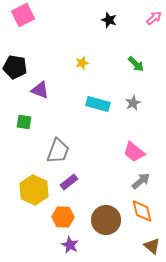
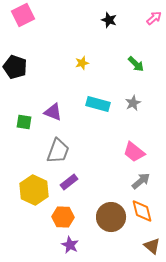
black pentagon: rotated 10 degrees clockwise
purple triangle: moved 13 px right, 22 px down
brown circle: moved 5 px right, 3 px up
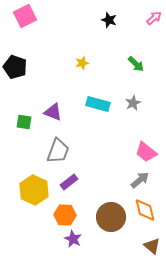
pink square: moved 2 px right, 1 px down
pink trapezoid: moved 12 px right
gray arrow: moved 1 px left, 1 px up
orange diamond: moved 3 px right, 1 px up
orange hexagon: moved 2 px right, 2 px up
purple star: moved 3 px right, 6 px up
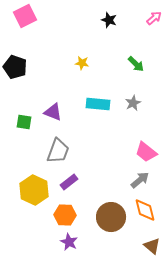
yellow star: rotated 24 degrees clockwise
cyan rectangle: rotated 10 degrees counterclockwise
purple star: moved 4 px left, 3 px down
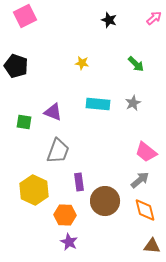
black pentagon: moved 1 px right, 1 px up
purple rectangle: moved 10 px right; rotated 60 degrees counterclockwise
brown circle: moved 6 px left, 16 px up
brown triangle: rotated 36 degrees counterclockwise
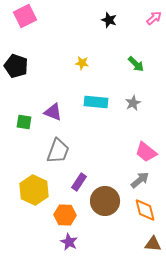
cyan rectangle: moved 2 px left, 2 px up
purple rectangle: rotated 42 degrees clockwise
brown triangle: moved 1 px right, 2 px up
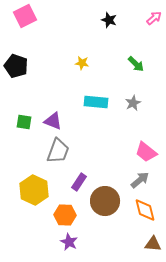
purple triangle: moved 9 px down
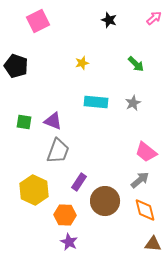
pink square: moved 13 px right, 5 px down
yellow star: rotated 24 degrees counterclockwise
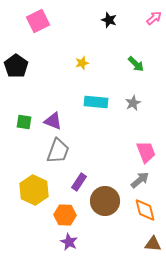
black pentagon: rotated 15 degrees clockwise
pink trapezoid: rotated 150 degrees counterclockwise
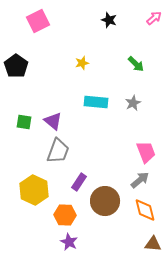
purple triangle: rotated 18 degrees clockwise
